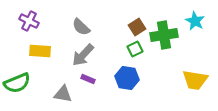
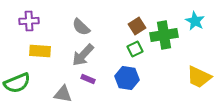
purple cross: rotated 30 degrees counterclockwise
brown square: moved 1 px up
yellow trapezoid: moved 4 px right, 3 px up; rotated 16 degrees clockwise
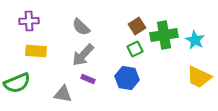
cyan star: moved 19 px down
yellow rectangle: moved 4 px left
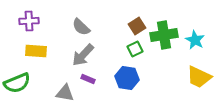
gray triangle: moved 2 px right, 1 px up
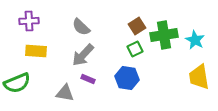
yellow trapezoid: rotated 56 degrees clockwise
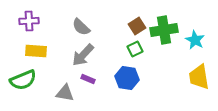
green cross: moved 5 px up
green semicircle: moved 6 px right, 3 px up
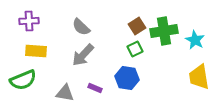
green cross: moved 1 px down
purple rectangle: moved 7 px right, 9 px down
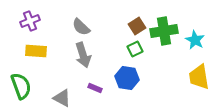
purple cross: moved 1 px right; rotated 18 degrees counterclockwise
gray arrow: rotated 60 degrees counterclockwise
green semicircle: moved 2 px left, 6 px down; rotated 88 degrees counterclockwise
gray triangle: moved 3 px left, 5 px down; rotated 18 degrees clockwise
